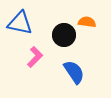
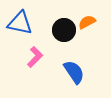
orange semicircle: rotated 36 degrees counterclockwise
black circle: moved 5 px up
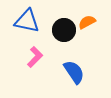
blue triangle: moved 7 px right, 2 px up
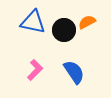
blue triangle: moved 6 px right, 1 px down
pink L-shape: moved 13 px down
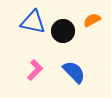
orange semicircle: moved 5 px right, 2 px up
black circle: moved 1 px left, 1 px down
blue semicircle: rotated 10 degrees counterclockwise
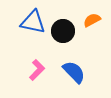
pink L-shape: moved 2 px right
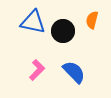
orange semicircle: rotated 48 degrees counterclockwise
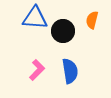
blue triangle: moved 2 px right, 4 px up; rotated 8 degrees counterclockwise
blue semicircle: moved 4 px left, 1 px up; rotated 35 degrees clockwise
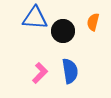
orange semicircle: moved 1 px right, 2 px down
pink L-shape: moved 3 px right, 3 px down
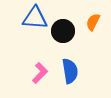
orange semicircle: rotated 12 degrees clockwise
